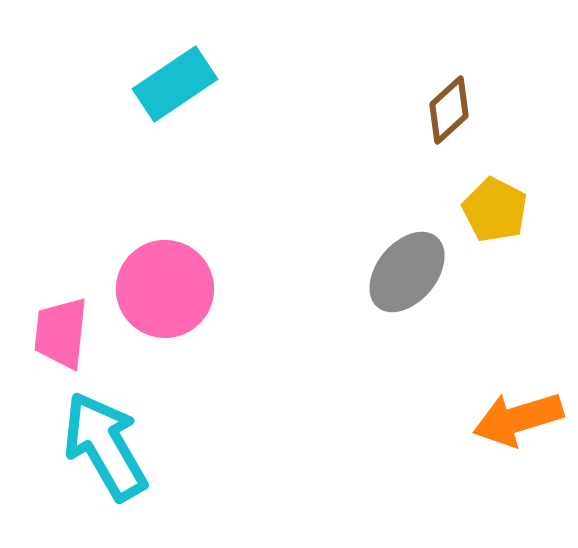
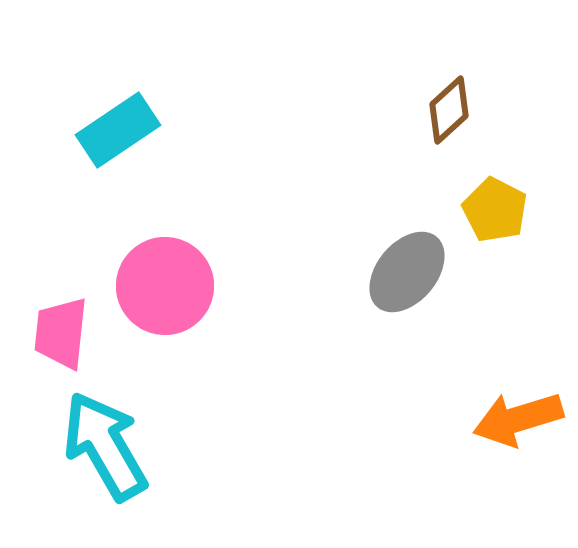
cyan rectangle: moved 57 px left, 46 px down
pink circle: moved 3 px up
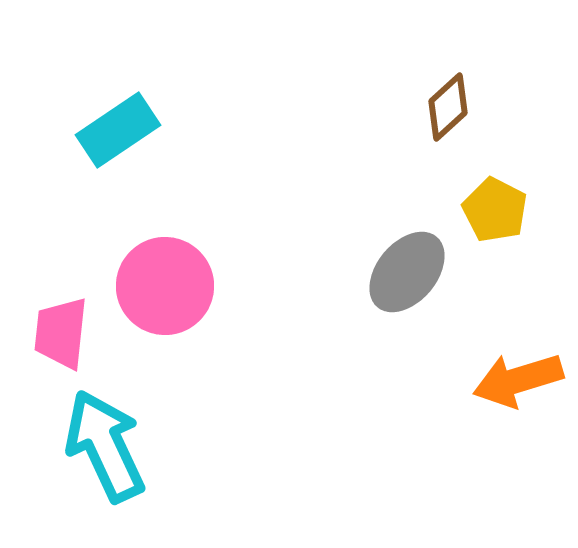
brown diamond: moved 1 px left, 3 px up
orange arrow: moved 39 px up
cyan arrow: rotated 5 degrees clockwise
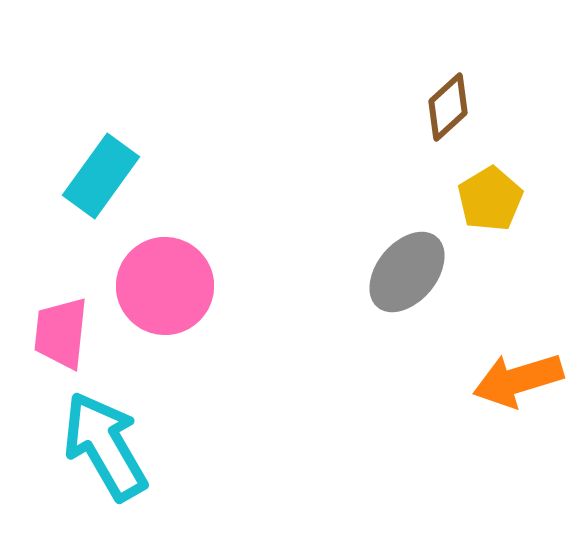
cyan rectangle: moved 17 px left, 46 px down; rotated 20 degrees counterclockwise
yellow pentagon: moved 5 px left, 11 px up; rotated 14 degrees clockwise
cyan arrow: rotated 5 degrees counterclockwise
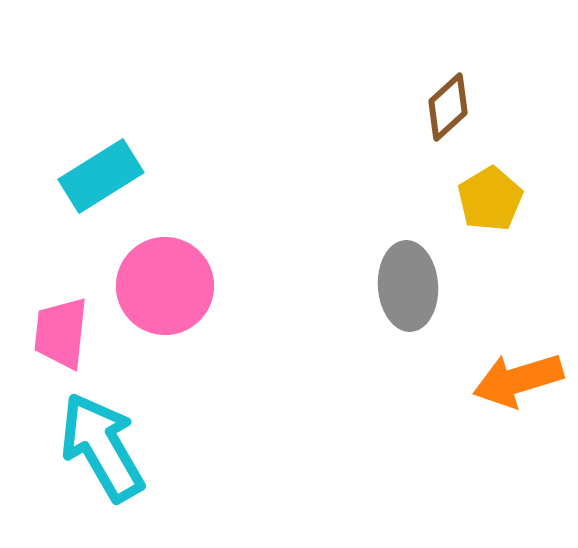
cyan rectangle: rotated 22 degrees clockwise
gray ellipse: moved 1 px right, 14 px down; rotated 44 degrees counterclockwise
cyan arrow: moved 3 px left, 1 px down
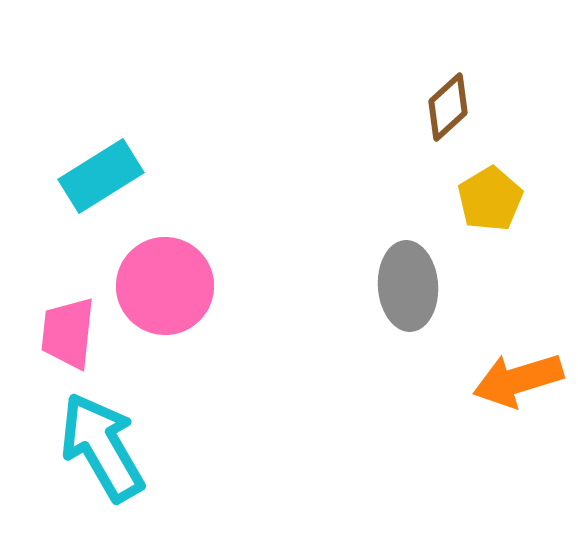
pink trapezoid: moved 7 px right
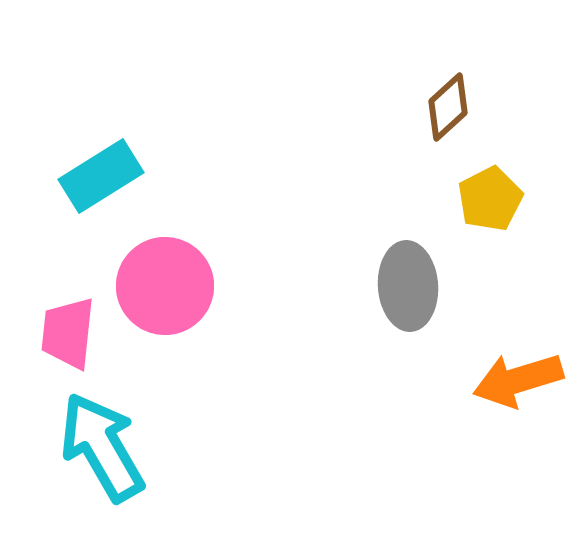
yellow pentagon: rotated 4 degrees clockwise
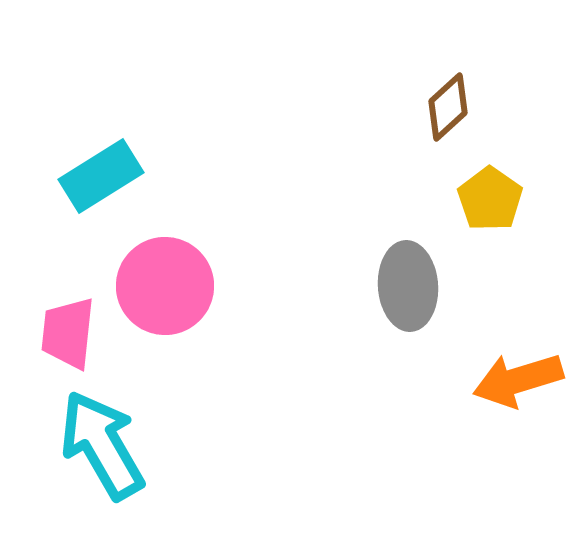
yellow pentagon: rotated 10 degrees counterclockwise
cyan arrow: moved 2 px up
